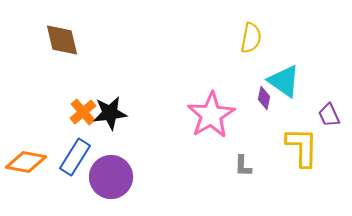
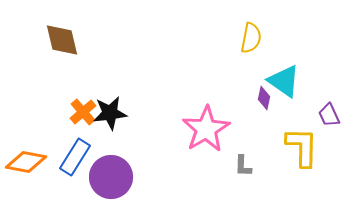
pink star: moved 5 px left, 14 px down
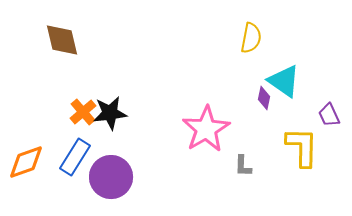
orange diamond: rotated 30 degrees counterclockwise
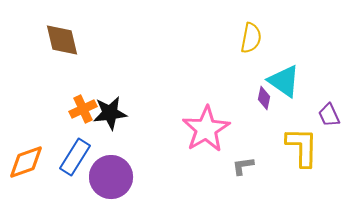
orange cross: moved 3 px up; rotated 16 degrees clockwise
gray L-shape: rotated 80 degrees clockwise
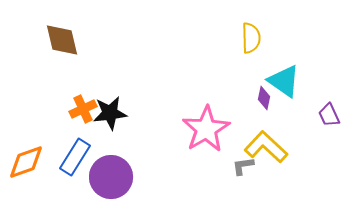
yellow semicircle: rotated 12 degrees counterclockwise
yellow L-shape: moved 36 px left; rotated 48 degrees counterclockwise
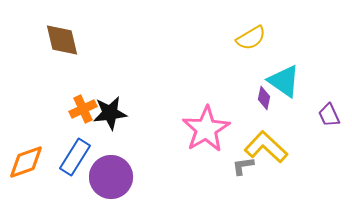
yellow semicircle: rotated 60 degrees clockwise
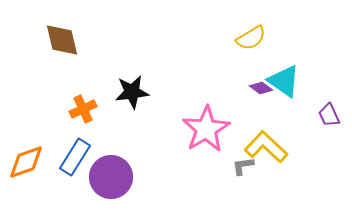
purple diamond: moved 3 px left, 10 px up; rotated 65 degrees counterclockwise
black star: moved 22 px right, 21 px up
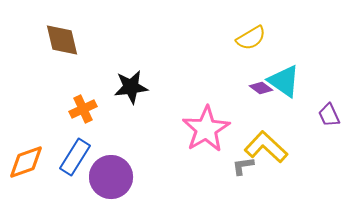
black star: moved 1 px left, 5 px up
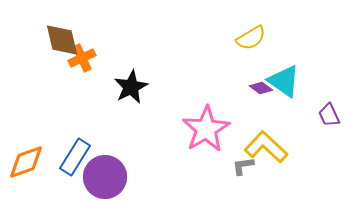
black star: rotated 20 degrees counterclockwise
orange cross: moved 1 px left, 51 px up
purple circle: moved 6 px left
